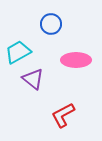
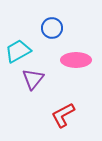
blue circle: moved 1 px right, 4 px down
cyan trapezoid: moved 1 px up
purple triangle: rotated 30 degrees clockwise
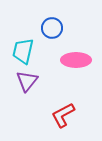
cyan trapezoid: moved 5 px right; rotated 48 degrees counterclockwise
purple triangle: moved 6 px left, 2 px down
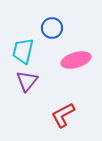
pink ellipse: rotated 16 degrees counterclockwise
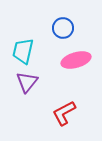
blue circle: moved 11 px right
purple triangle: moved 1 px down
red L-shape: moved 1 px right, 2 px up
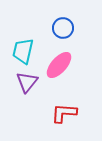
pink ellipse: moved 17 px left, 5 px down; rotated 32 degrees counterclockwise
red L-shape: rotated 32 degrees clockwise
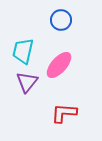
blue circle: moved 2 px left, 8 px up
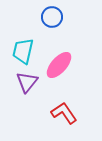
blue circle: moved 9 px left, 3 px up
red L-shape: rotated 52 degrees clockwise
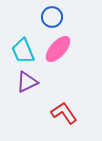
cyan trapezoid: rotated 36 degrees counterclockwise
pink ellipse: moved 1 px left, 16 px up
purple triangle: rotated 25 degrees clockwise
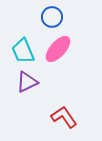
red L-shape: moved 4 px down
